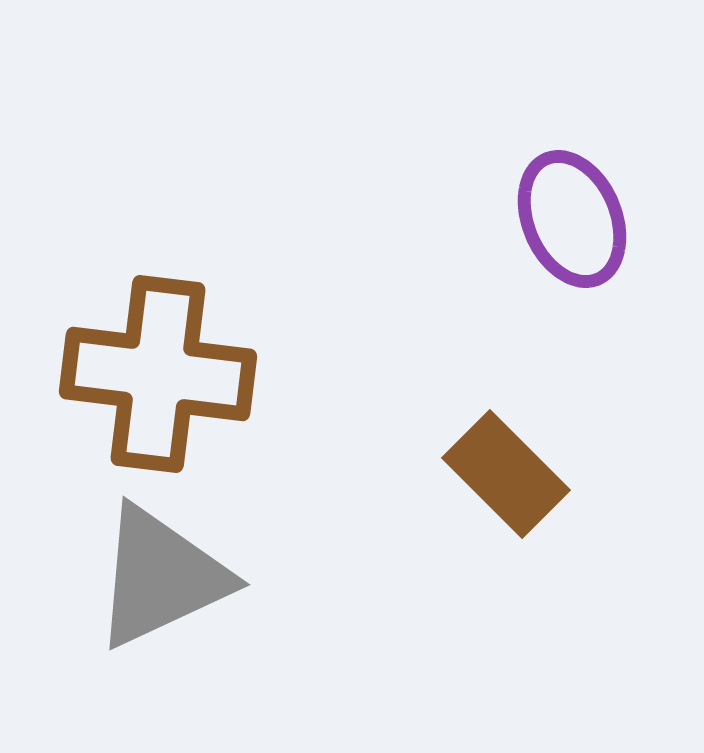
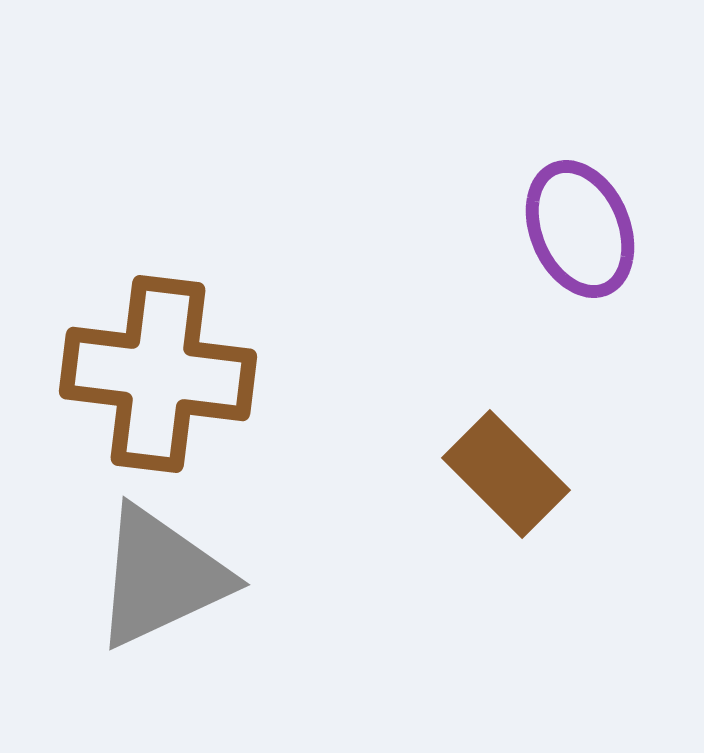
purple ellipse: moved 8 px right, 10 px down
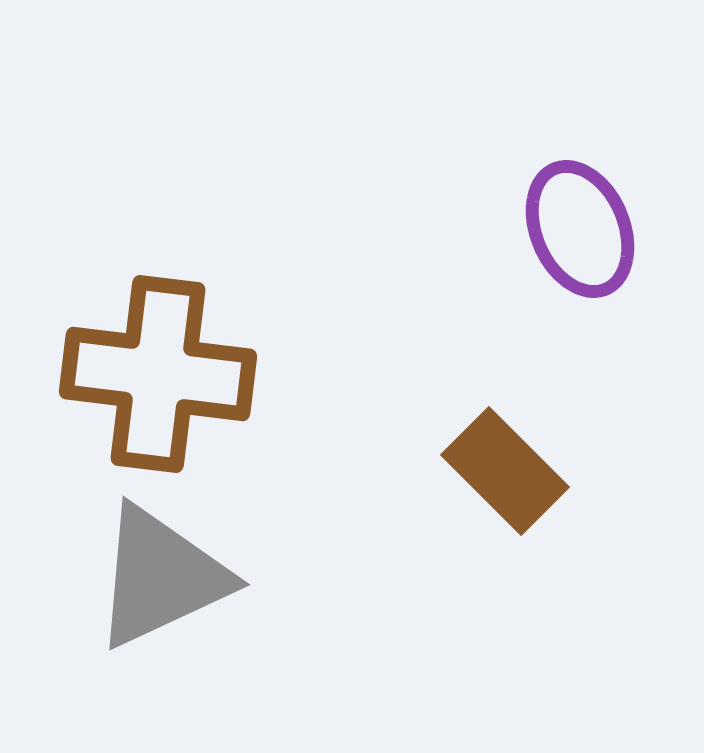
brown rectangle: moved 1 px left, 3 px up
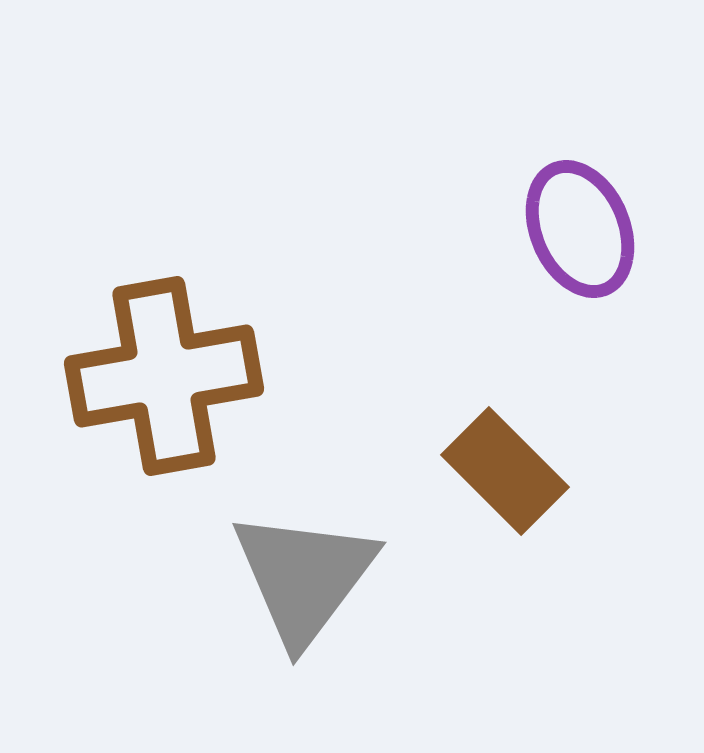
brown cross: moved 6 px right, 2 px down; rotated 17 degrees counterclockwise
gray triangle: moved 143 px right; rotated 28 degrees counterclockwise
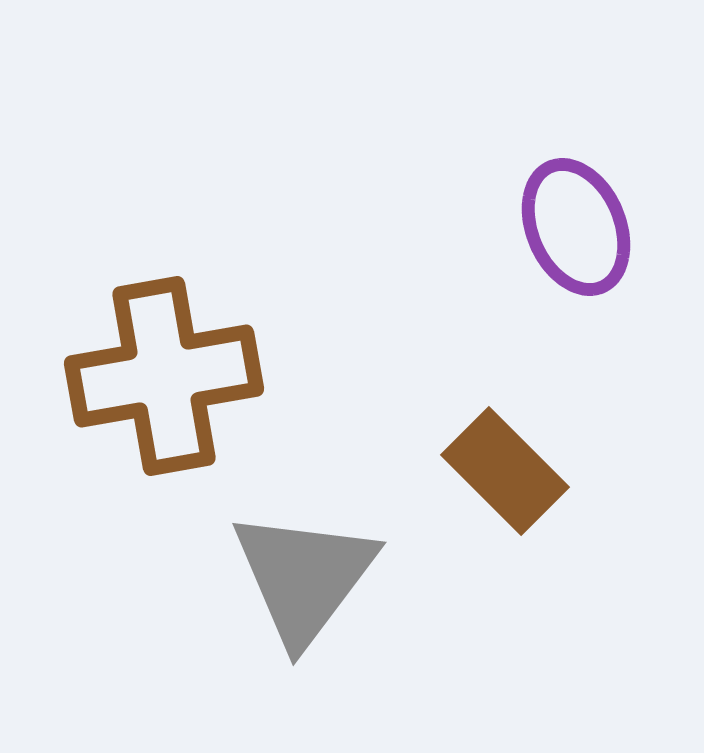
purple ellipse: moved 4 px left, 2 px up
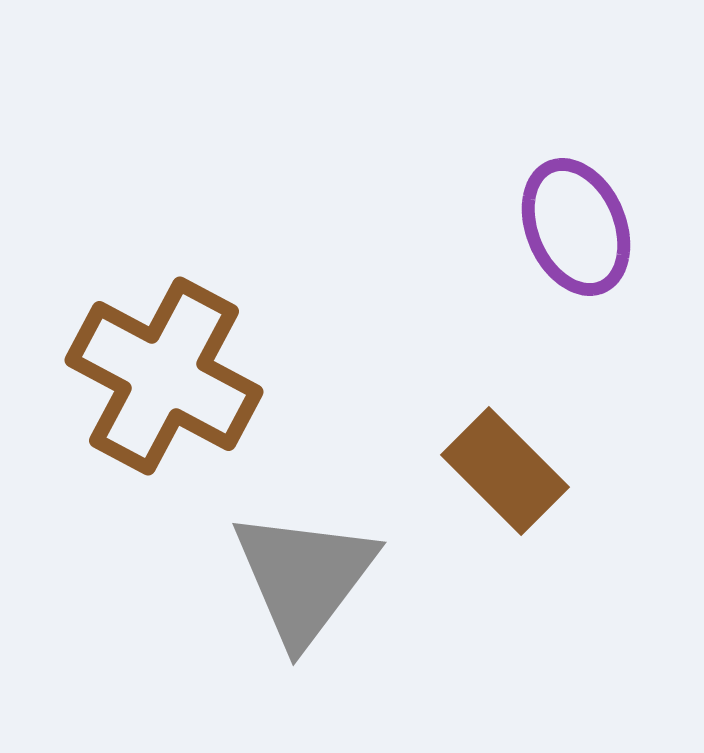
brown cross: rotated 38 degrees clockwise
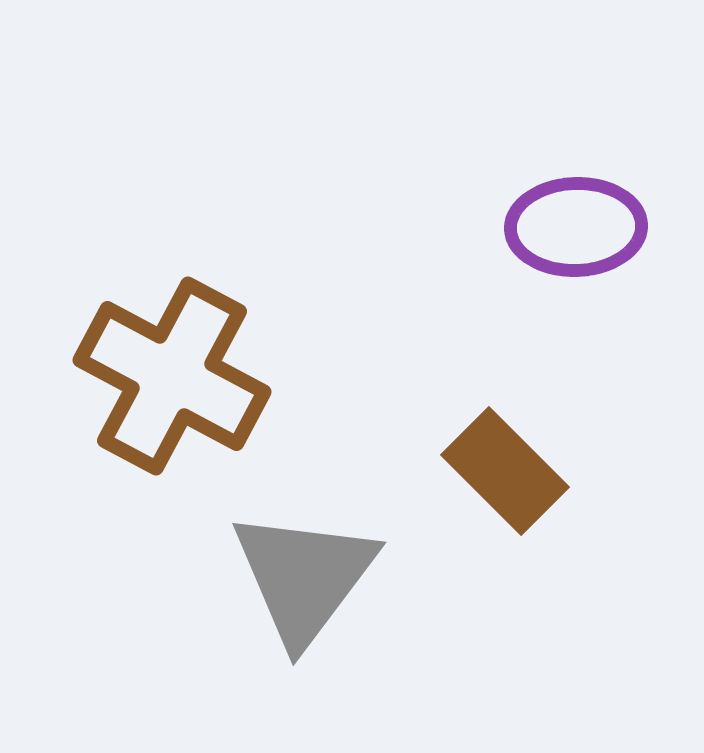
purple ellipse: rotated 69 degrees counterclockwise
brown cross: moved 8 px right
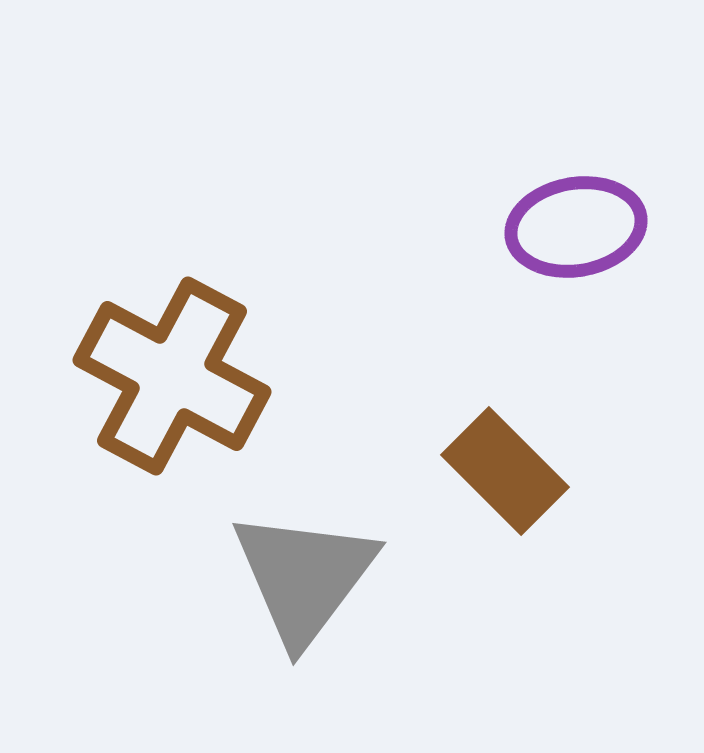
purple ellipse: rotated 8 degrees counterclockwise
